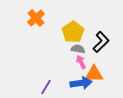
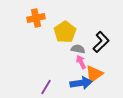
orange cross: rotated 30 degrees clockwise
yellow pentagon: moved 8 px left
orange triangle: rotated 36 degrees counterclockwise
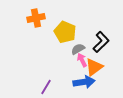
yellow pentagon: rotated 15 degrees counterclockwise
gray semicircle: rotated 40 degrees counterclockwise
pink arrow: moved 1 px right, 2 px up
orange triangle: moved 7 px up
blue arrow: moved 3 px right, 1 px up
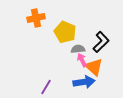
gray semicircle: rotated 24 degrees clockwise
orange triangle: rotated 42 degrees counterclockwise
